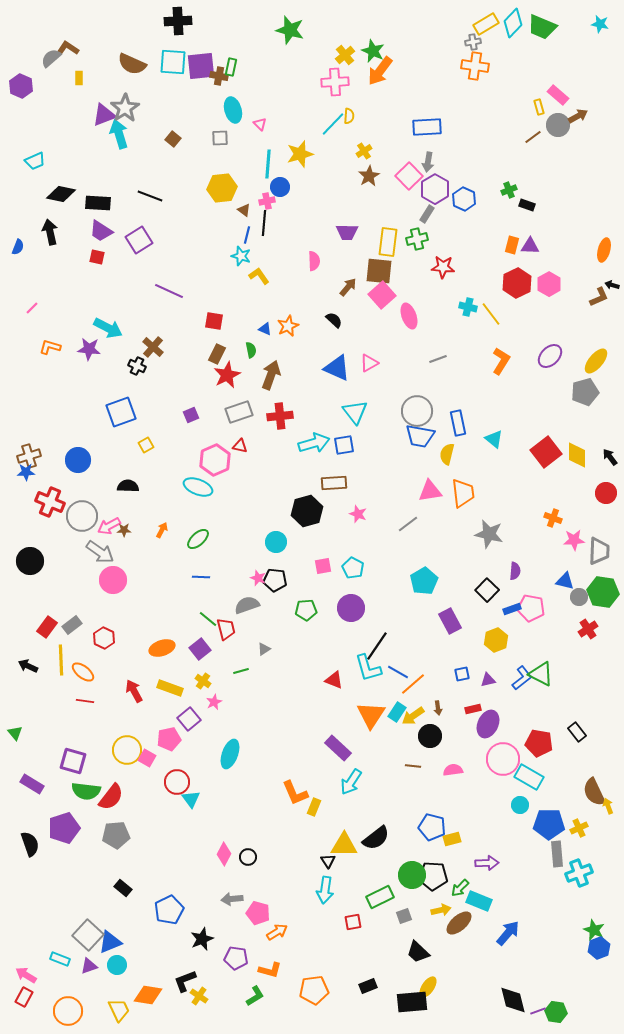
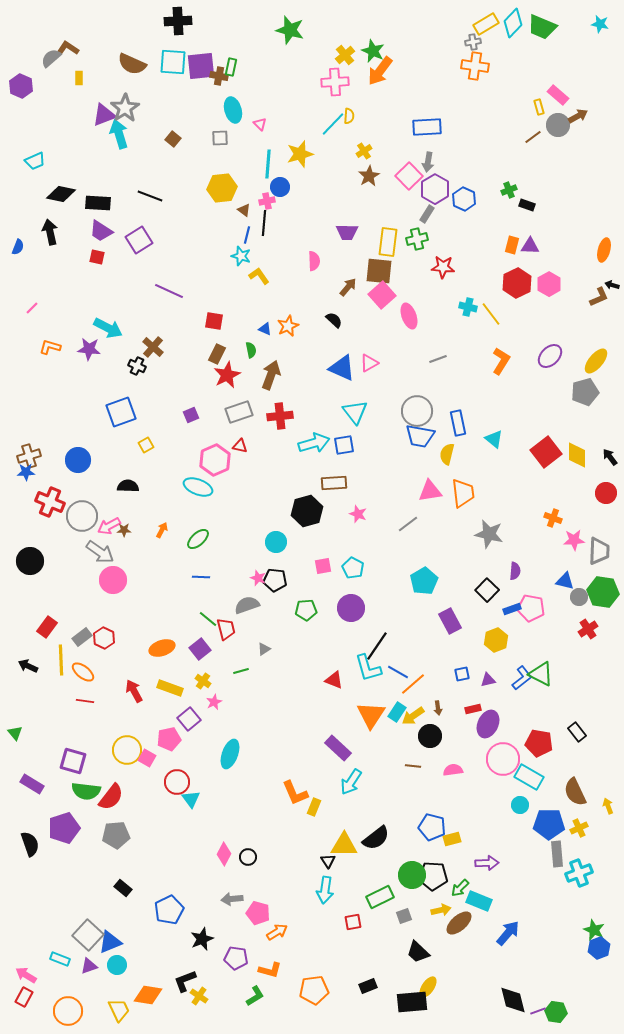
blue triangle at (337, 368): moved 5 px right
gray rectangle at (72, 625): moved 10 px right, 12 px down
brown semicircle at (594, 792): moved 19 px left
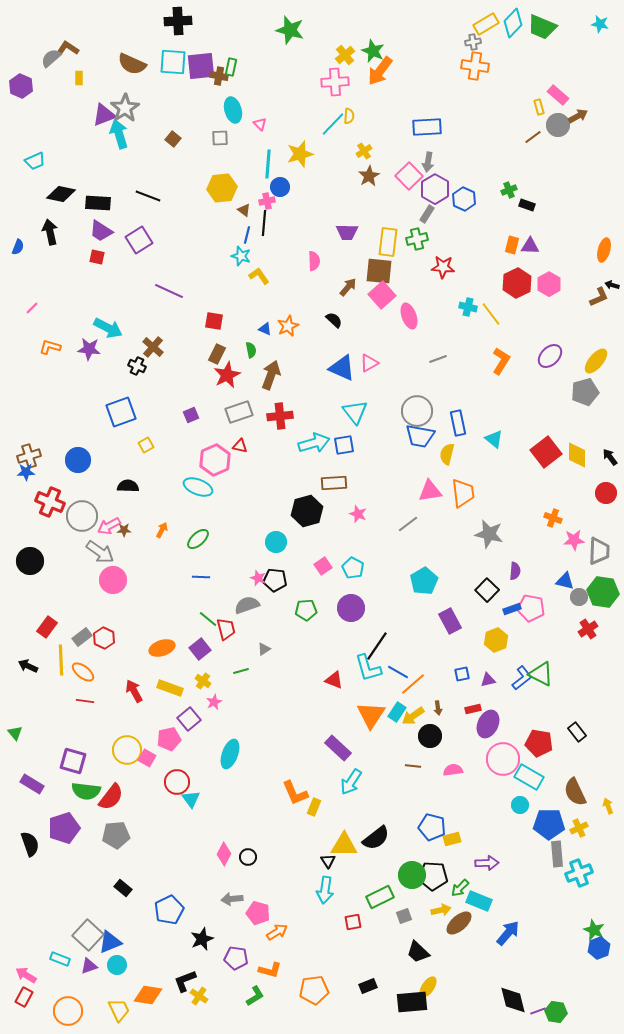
black line at (150, 196): moved 2 px left
pink square at (323, 566): rotated 24 degrees counterclockwise
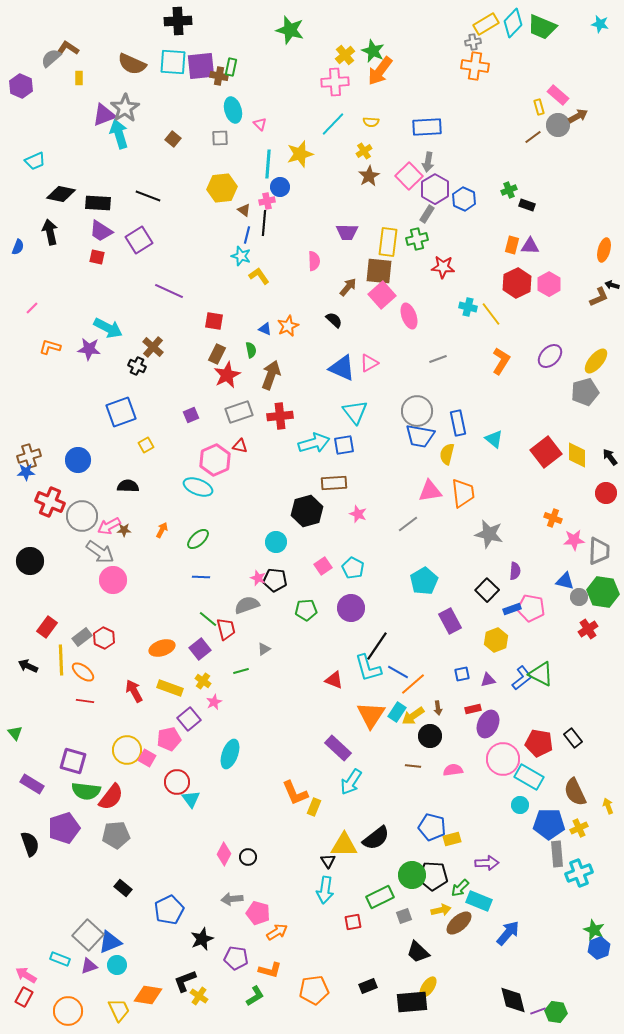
yellow semicircle at (349, 116): moved 22 px right, 6 px down; rotated 91 degrees clockwise
black rectangle at (577, 732): moved 4 px left, 6 px down
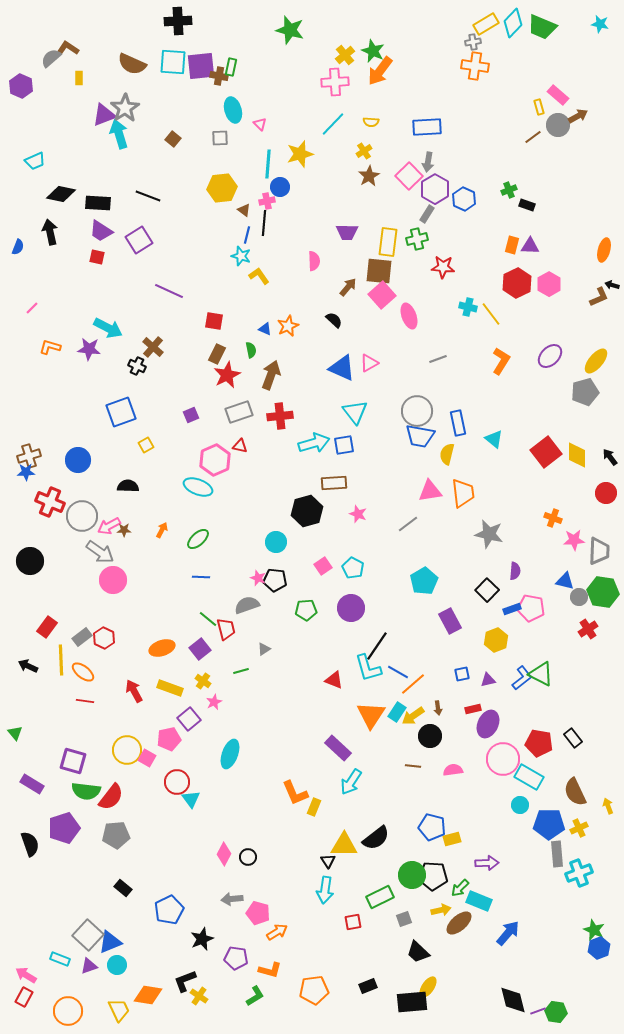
gray square at (404, 916): moved 3 px down
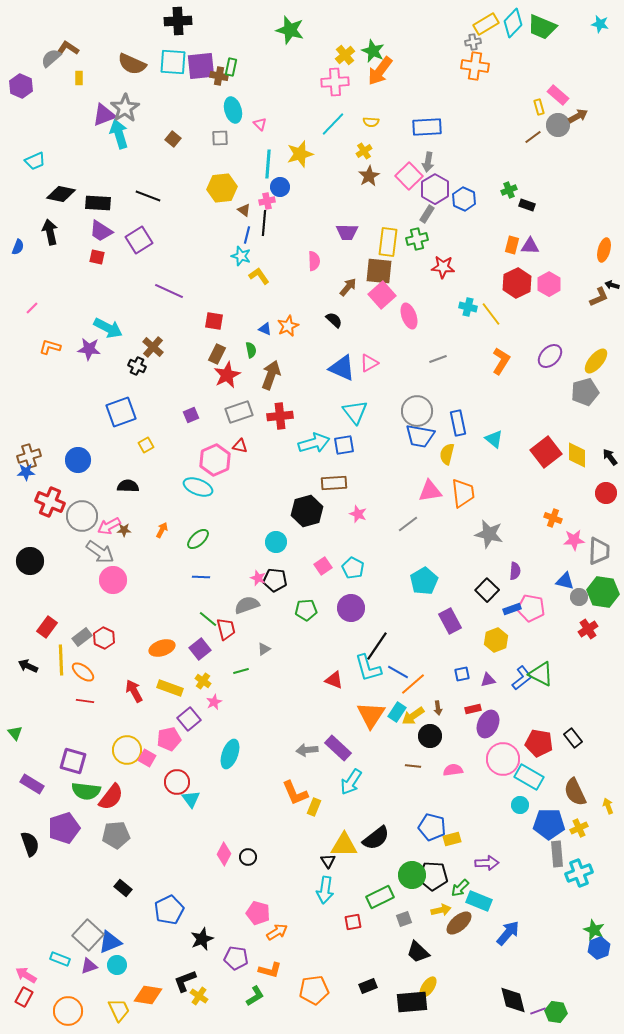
gray arrow at (232, 899): moved 75 px right, 149 px up
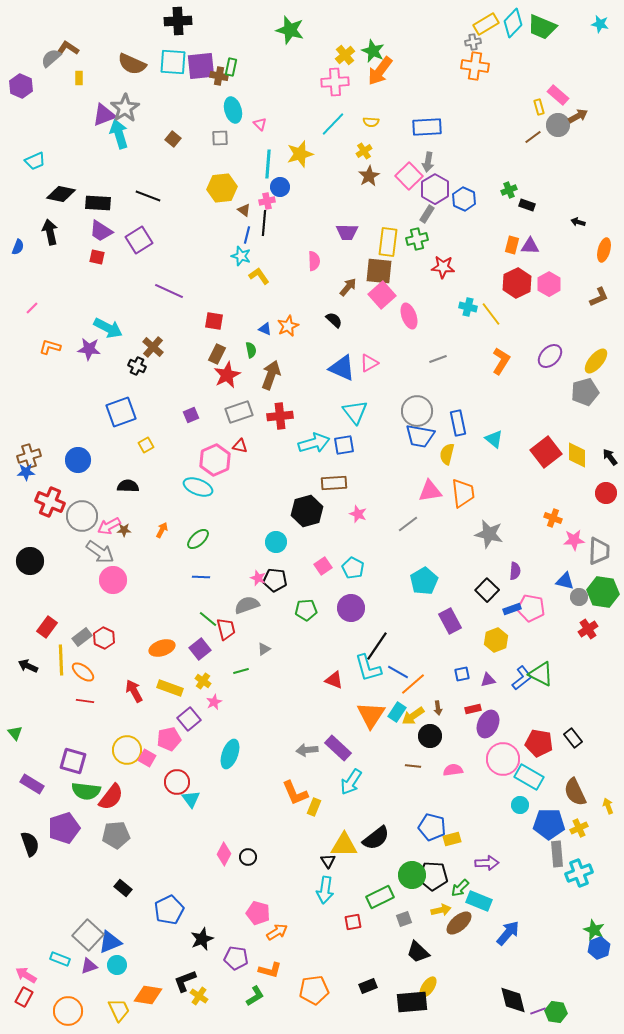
black arrow at (612, 285): moved 34 px left, 63 px up
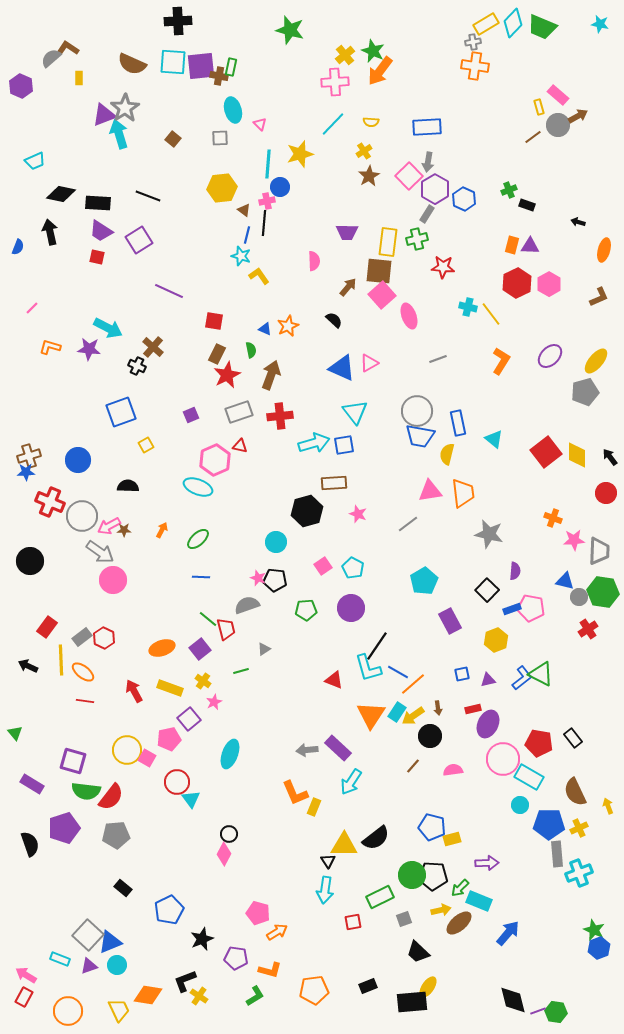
brown line at (413, 766): rotated 56 degrees counterclockwise
black circle at (248, 857): moved 19 px left, 23 px up
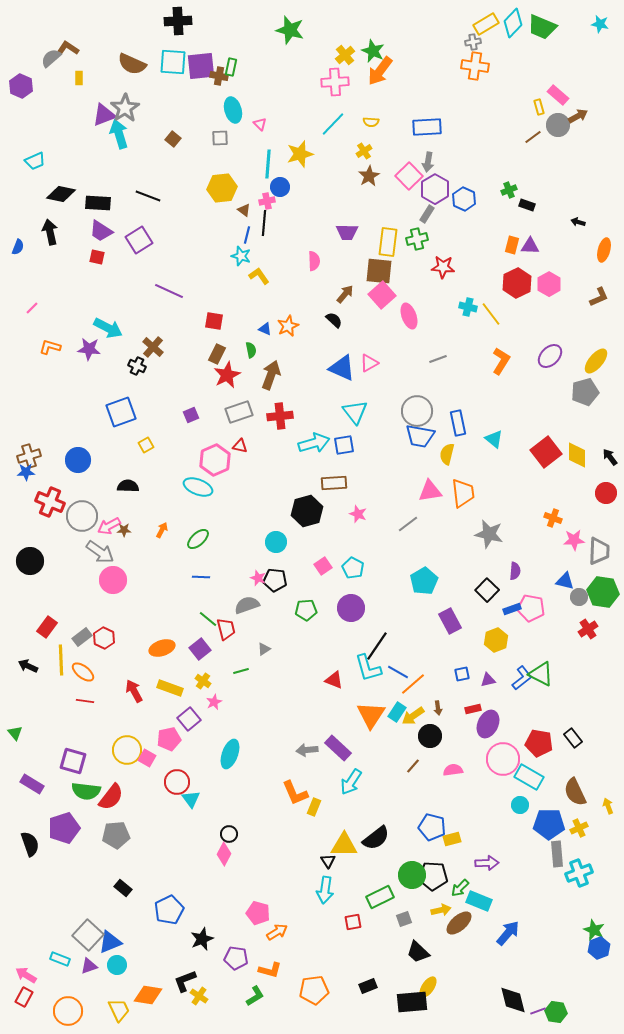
brown arrow at (348, 287): moved 3 px left, 7 px down
